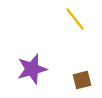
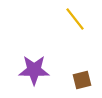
purple star: moved 2 px right, 1 px down; rotated 16 degrees clockwise
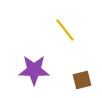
yellow line: moved 10 px left, 11 px down
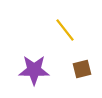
brown square: moved 11 px up
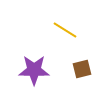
yellow line: rotated 20 degrees counterclockwise
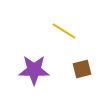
yellow line: moved 1 px left, 1 px down
